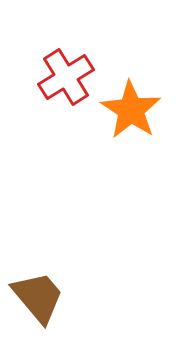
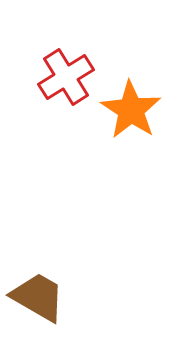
brown trapezoid: rotated 20 degrees counterclockwise
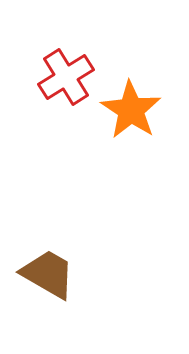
brown trapezoid: moved 10 px right, 23 px up
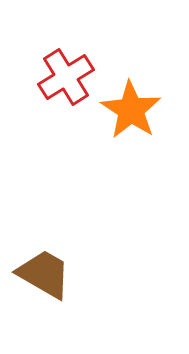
brown trapezoid: moved 4 px left
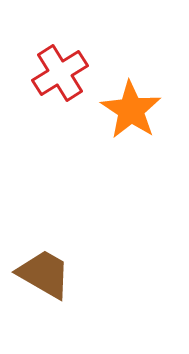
red cross: moved 6 px left, 4 px up
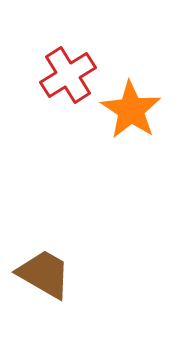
red cross: moved 8 px right, 2 px down
